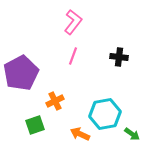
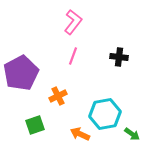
orange cross: moved 3 px right, 5 px up
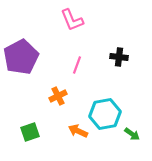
pink L-shape: moved 1 px left, 2 px up; rotated 120 degrees clockwise
pink line: moved 4 px right, 9 px down
purple pentagon: moved 16 px up
green square: moved 5 px left, 7 px down
orange arrow: moved 2 px left, 3 px up
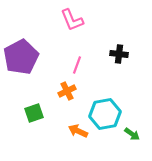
black cross: moved 3 px up
orange cross: moved 9 px right, 5 px up
green square: moved 4 px right, 19 px up
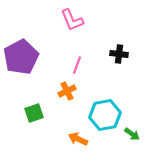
cyan hexagon: moved 1 px down
orange arrow: moved 8 px down
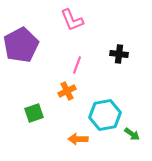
purple pentagon: moved 12 px up
orange arrow: rotated 24 degrees counterclockwise
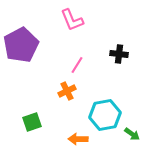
pink line: rotated 12 degrees clockwise
green square: moved 2 px left, 9 px down
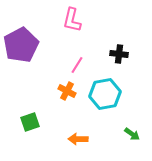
pink L-shape: rotated 35 degrees clockwise
orange cross: rotated 36 degrees counterclockwise
cyan hexagon: moved 21 px up
green square: moved 2 px left
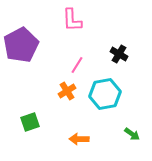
pink L-shape: rotated 15 degrees counterclockwise
black cross: rotated 24 degrees clockwise
orange cross: rotated 30 degrees clockwise
orange arrow: moved 1 px right
